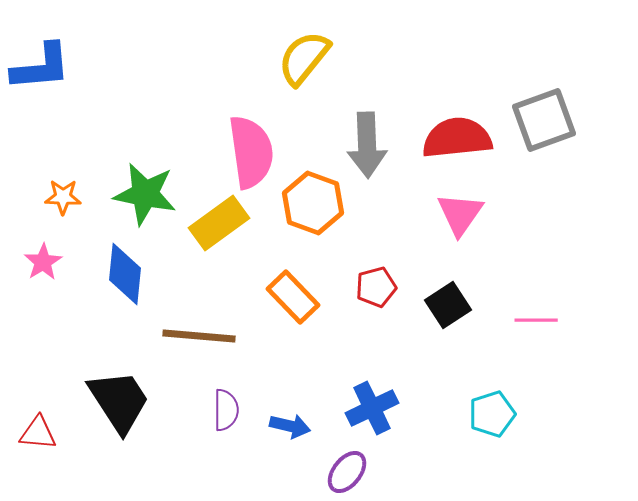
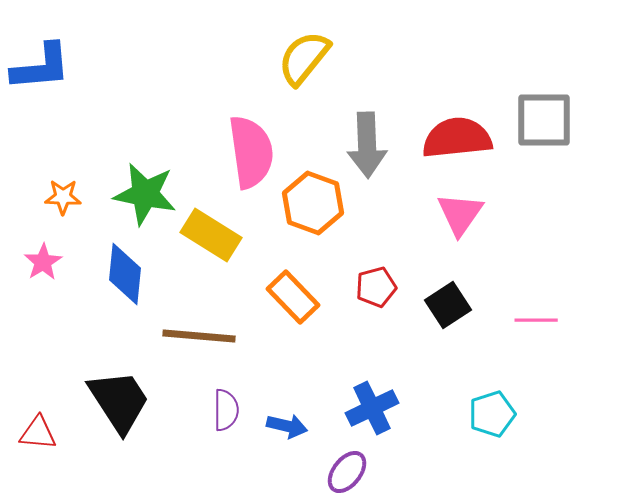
gray square: rotated 20 degrees clockwise
yellow rectangle: moved 8 px left, 12 px down; rotated 68 degrees clockwise
blue arrow: moved 3 px left
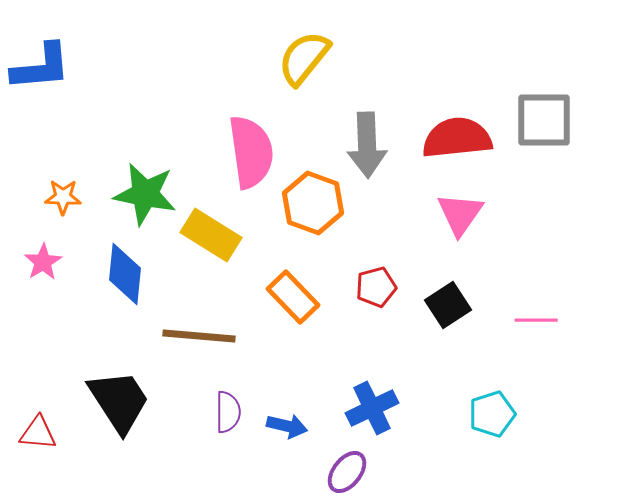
purple semicircle: moved 2 px right, 2 px down
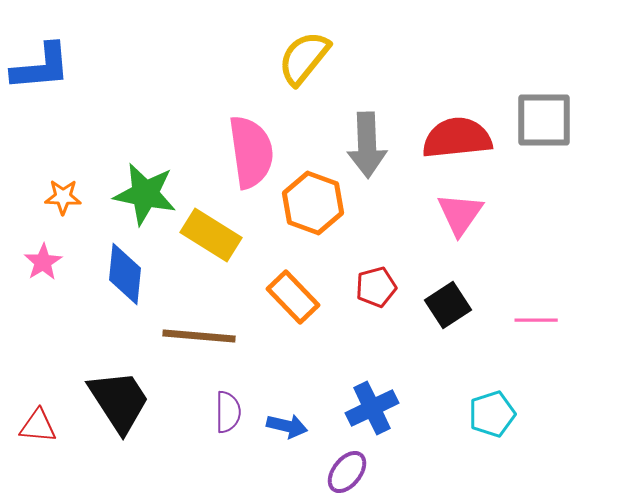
red triangle: moved 7 px up
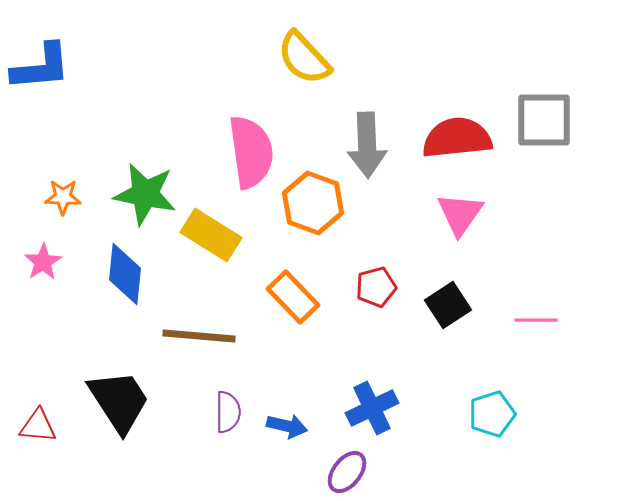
yellow semicircle: rotated 82 degrees counterclockwise
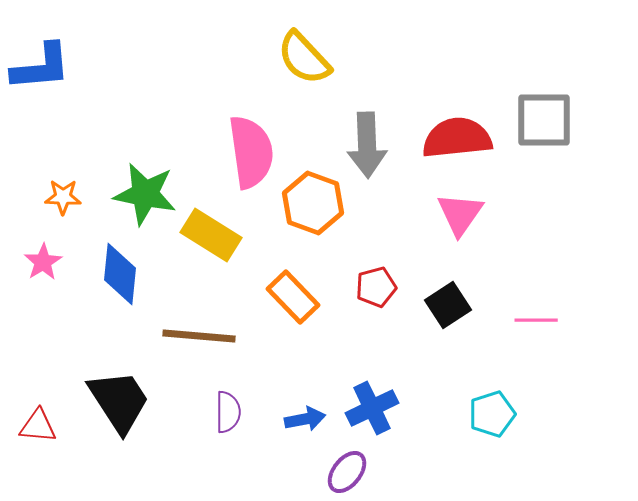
blue diamond: moved 5 px left
blue arrow: moved 18 px right, 7 px up; rotated 24 degrees counterclockwise
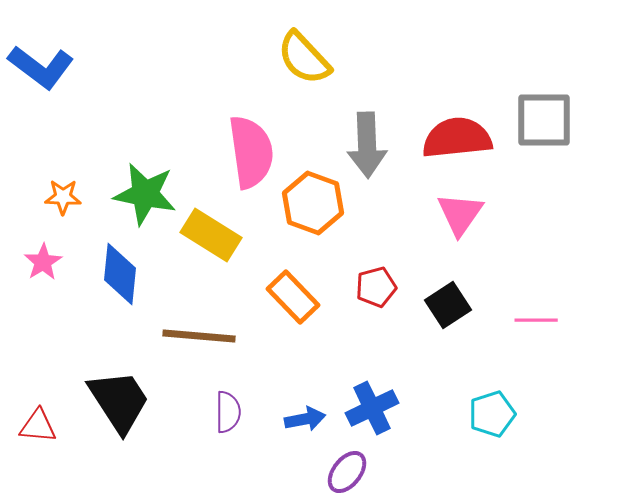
blue L-shape: rotated 42 degrees clockwise
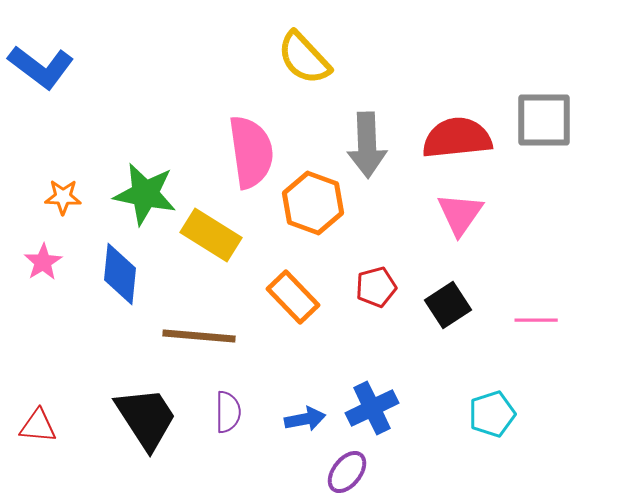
black trapezoid: moved 27 px right, 17 px down
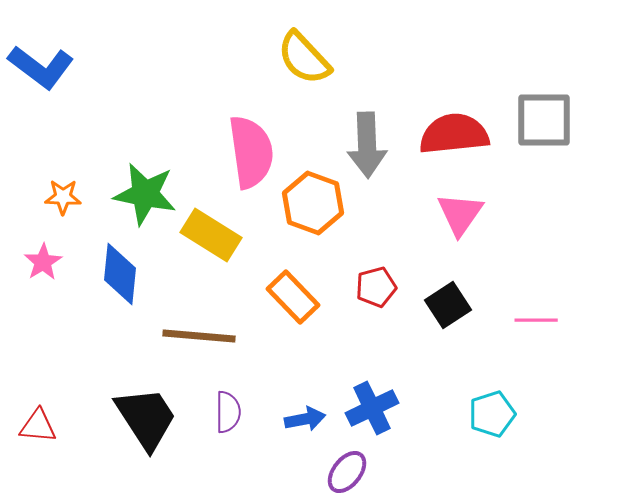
red semicircle: moved 3 px left, 4 px up
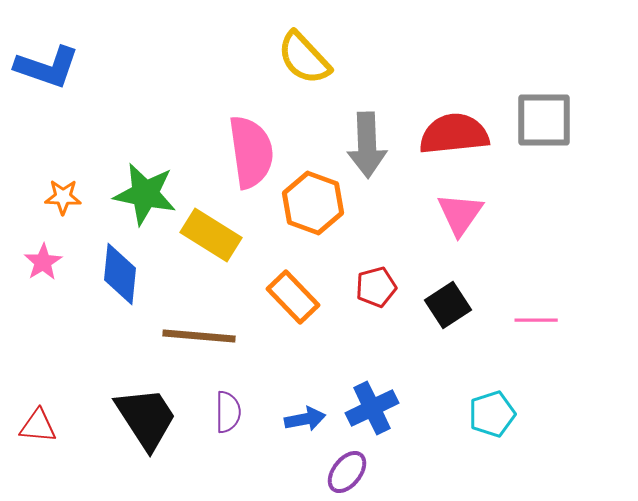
blue L-shape: moved 6 px right; rotated 18 degrees counterclockwise
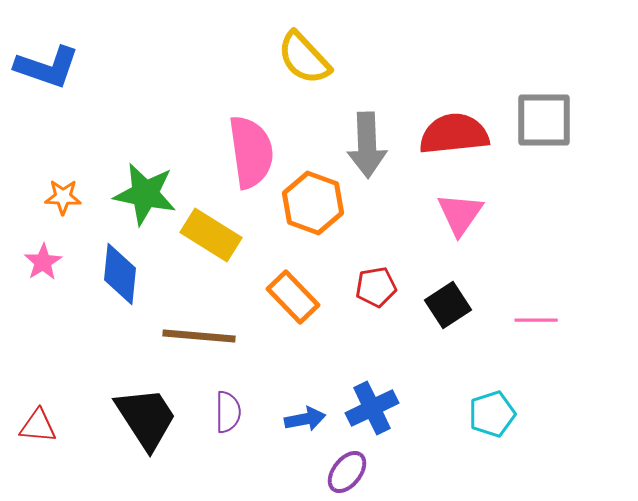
red pentagon: rotated 6 degrees clockwise
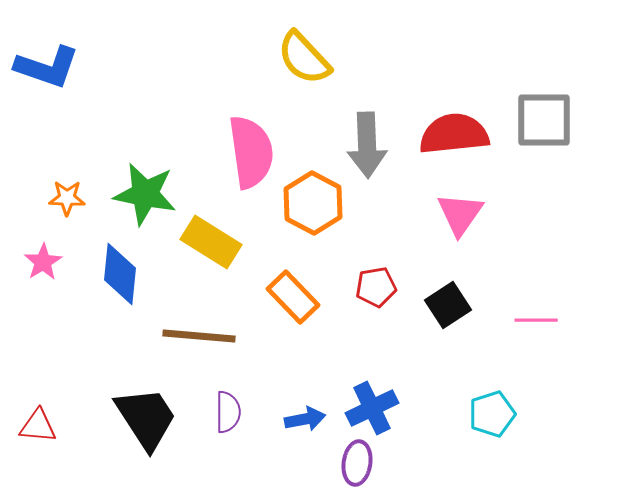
orange star: moved 4 px right, 1 px down
orange hexagon: rotated 8 degrees clockwise
yellow rectangle: moved 7 px down
purple ellipse: moved 10 px right, 9 px up; rotated 30 degrees counterclockwise
